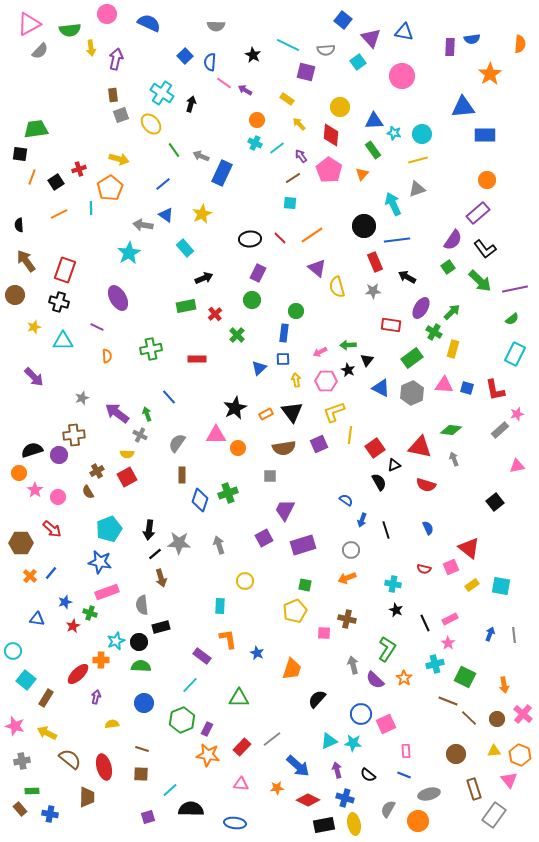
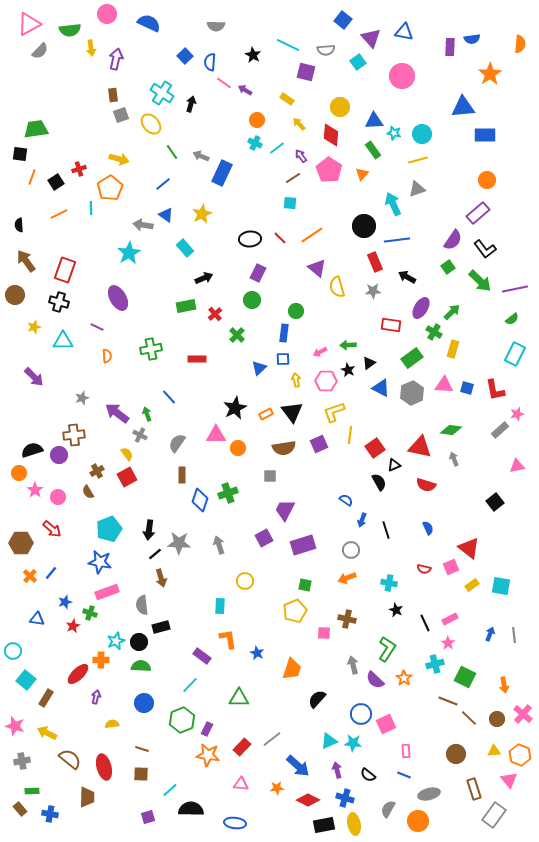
green line at (174, 150): moved 2 px left, 2 px down
black triangle at (367, 360): moved 2 px right, 3 px down; rotated 16 degrees clockwise
yellow semicircle at (127, 454): rotated 128 degrees counterclockwise
cyan cross at (393, 584): moved 4 px left, 1 px up
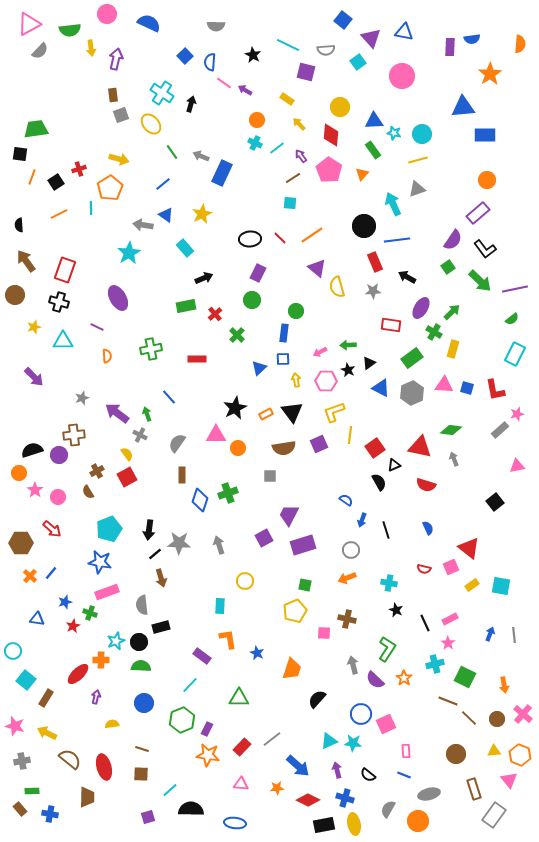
purple trapezoid at (285, 510): moved 4 px right, 5 px down
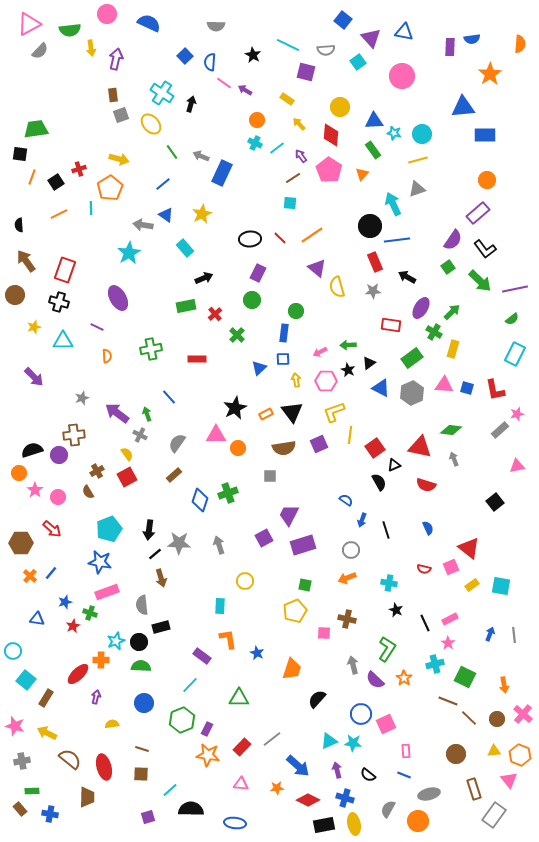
black circle at (364, 226): moved 6 px right
brown rectangle at (182, 475): moved 8 px left; rotated 49 degrees clockwise
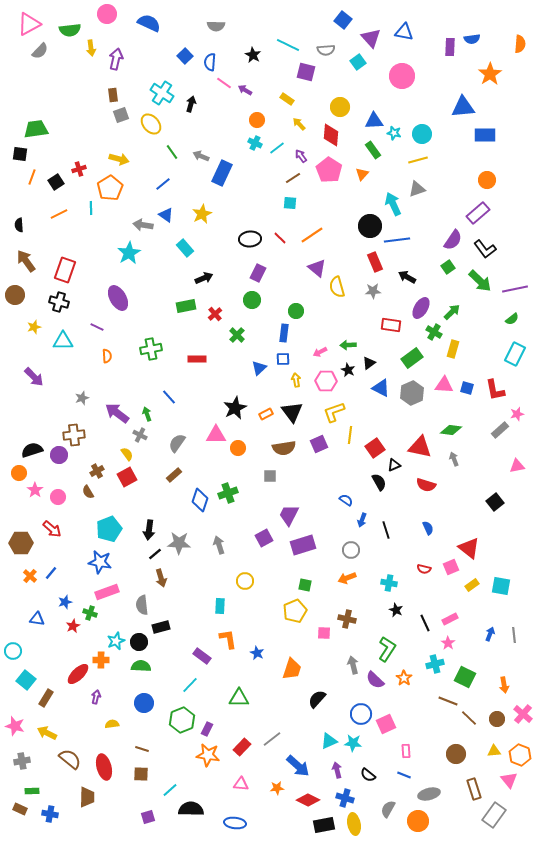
brown rectangle at (20, 809): rotated 24 degrees counterclockwise
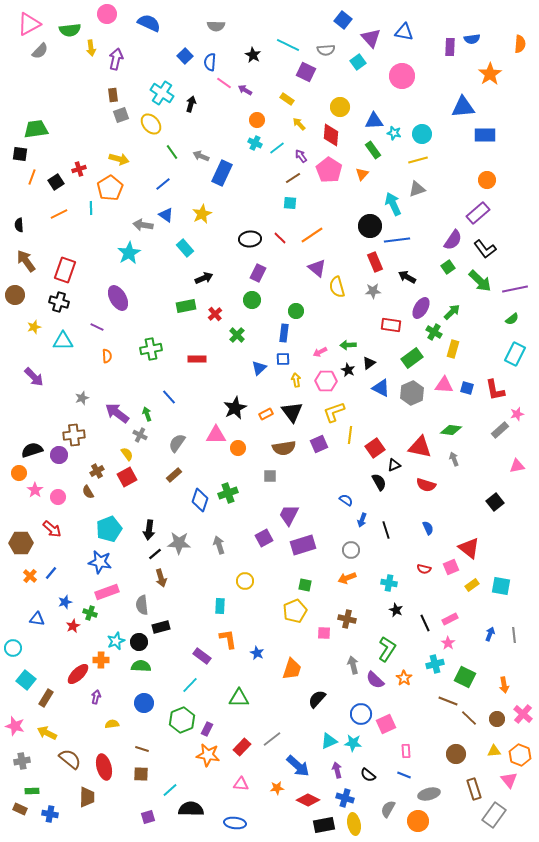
purple square at (306, 72): rotated 12 degrees clockwise
cyan circle at (13, 651): moved 3 px up
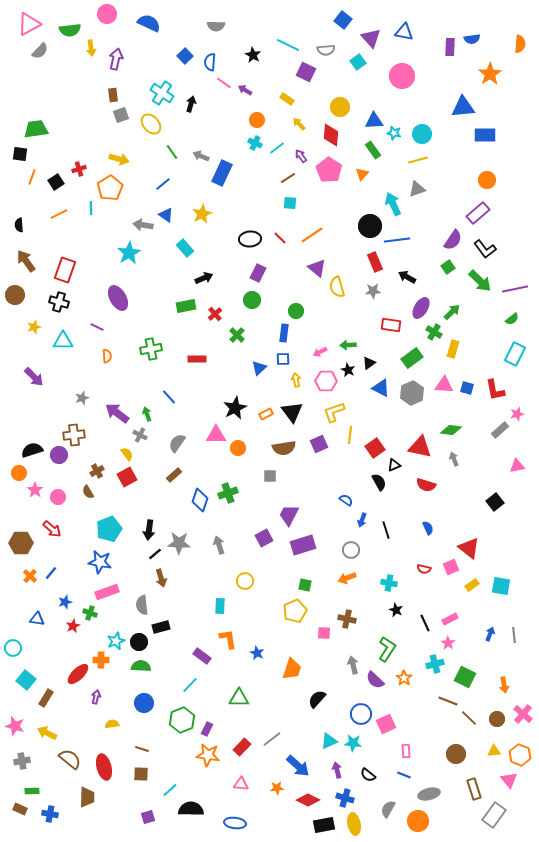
brown line at (293, 178): moved 5 px left
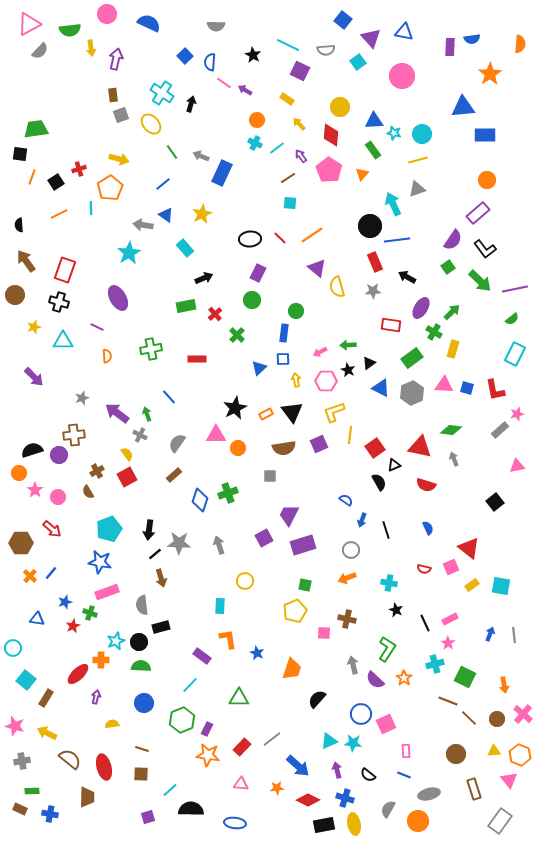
purple square at (306, 72): moved 6 px left, 1 px up
gray rectangle at (494, 815): moved 6 px right, 6 px down
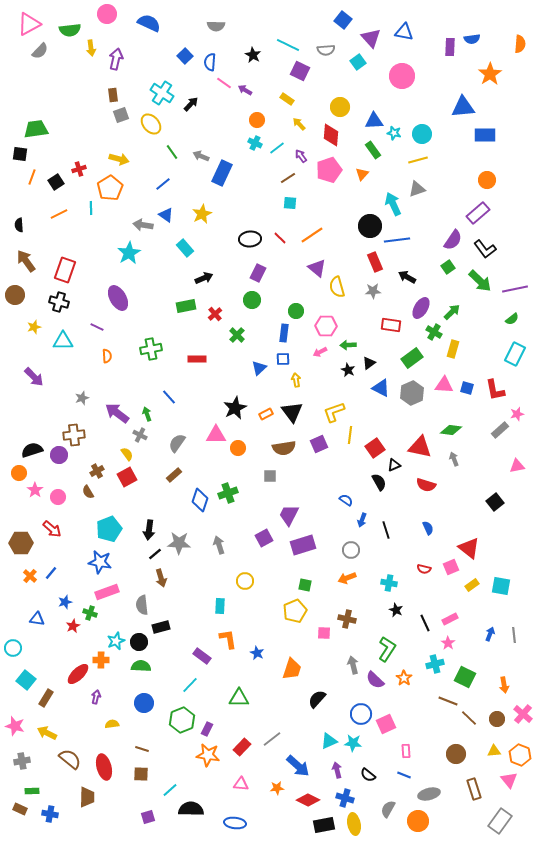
black arrow at (191, 104): rotated 28 degrees clockwise
pink pentagon at (329, 170): rotated 20 degrees clockwise
pink hexagon at (326, 381): moved 55 px up
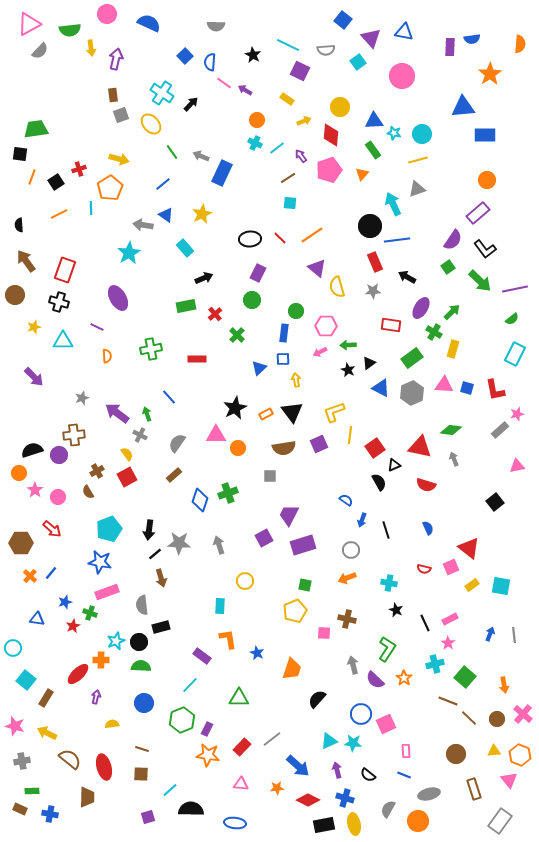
yellow arrow at (299, 124): moved 5 px right, 3 px up; rotated 112 degrees clockwise
green square at (465, 677): rotated 15 degrees clockwise
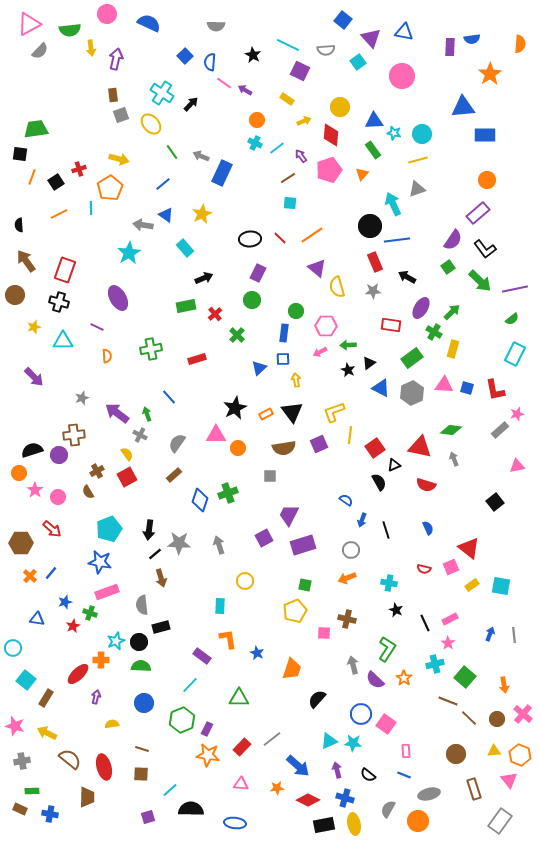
red rectangle at (197, 359): rotated 18 degrees counterclockwise
pink square at (386, 724): rotated 30 degrees counterclockwise
